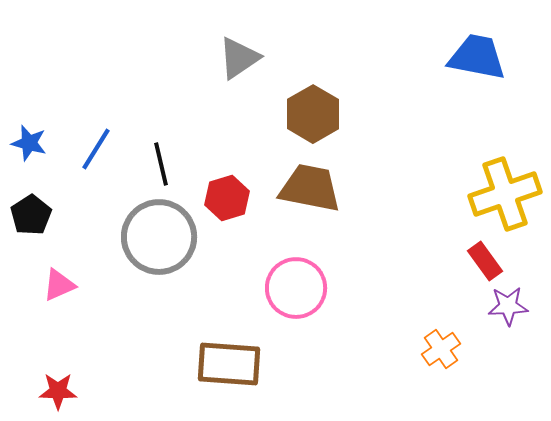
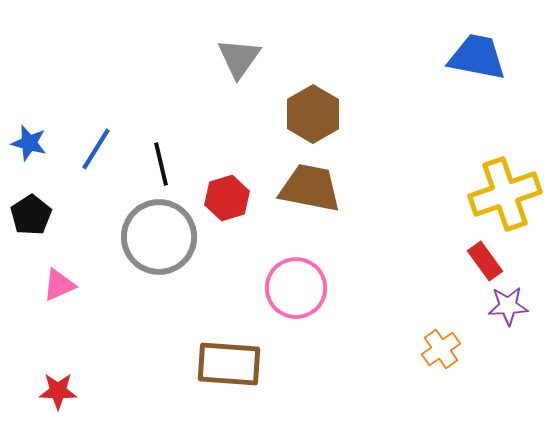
gray triangle: rotated 21 degrees counterclockwise
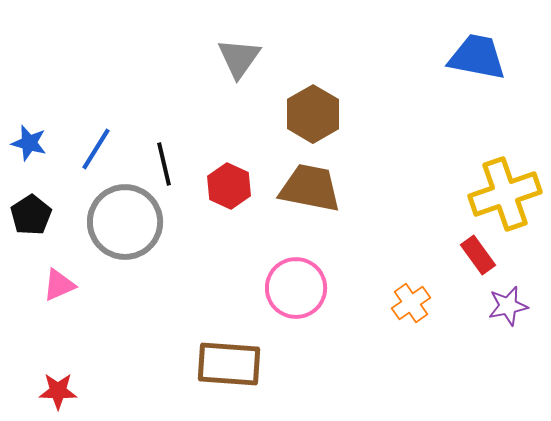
black line: moved 3 px right
red hexagon: moved 2 px right, 12 px up; rotated 18 degrees counterclockwise
gray circle: moved 34 px left, 15 px up
red rectangle: moved 7 px left, 6 px up
purple star: rotated 9 degrees counterclockwise
orange cross: moved 30 px left, 46 px up
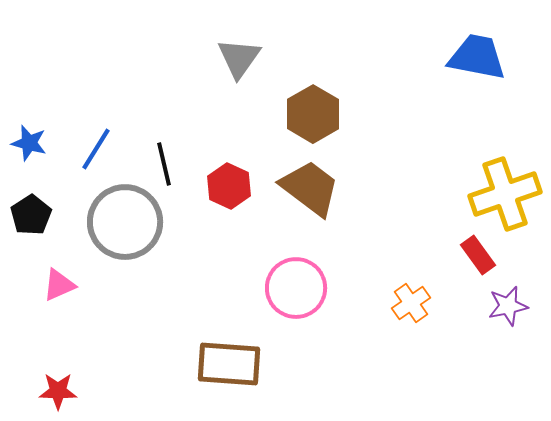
brown trapezoid: rotated 26 degrees clockwise
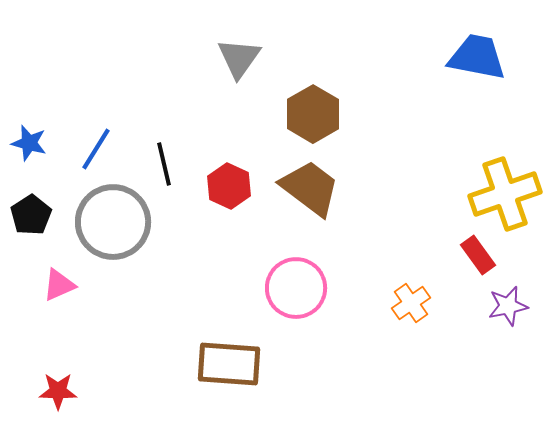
gray circle: moved 12 px left
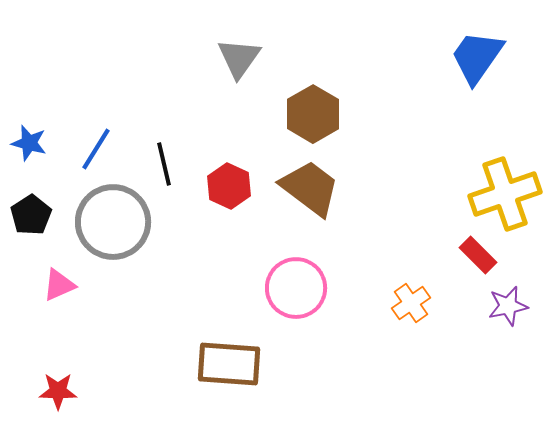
blue trapezoid: rotated 66 degrees counterclockwise
red rectangle: rotated 9 degrees counterclockwise
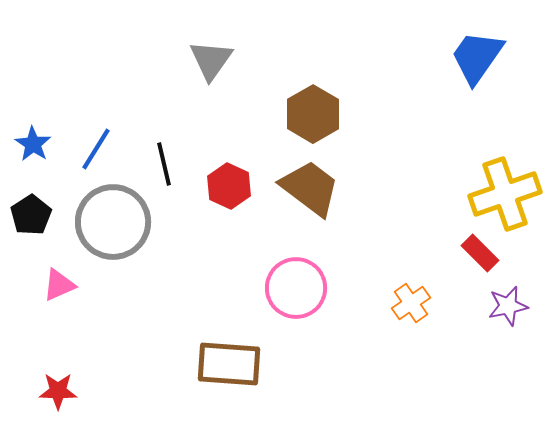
gray triangle: moved 28 px left, 2 px down
blue star: moved 4 px right, 1 px down; rotated 18 degrees clockwise
red rectangle: moved 2 px right, 2 px up
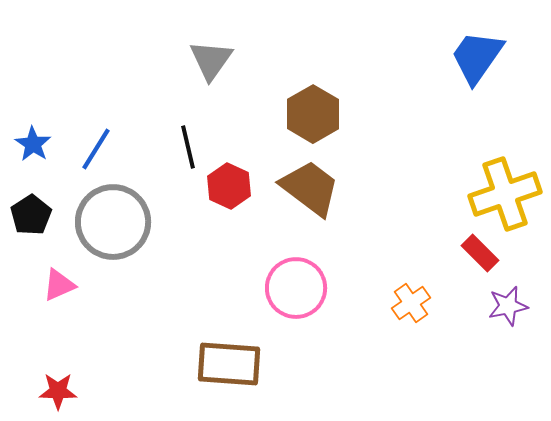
black line: moved 24 px right, 17 px up
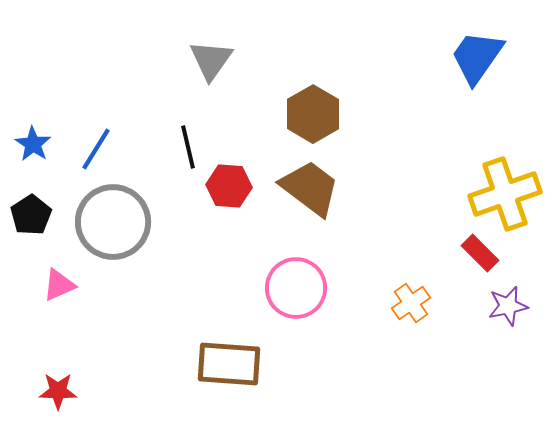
red hexagon: rotated 21 degrees counterclockwise
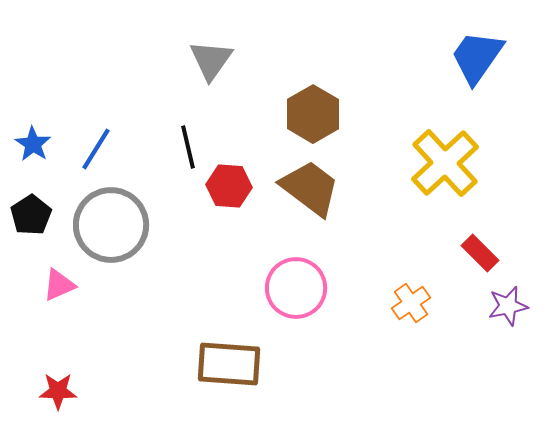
yellow cross: moved 60 px left, 31 px up; rotated 24 degrees counterclockwise
gray circle: moved 2 px left, 3 px down
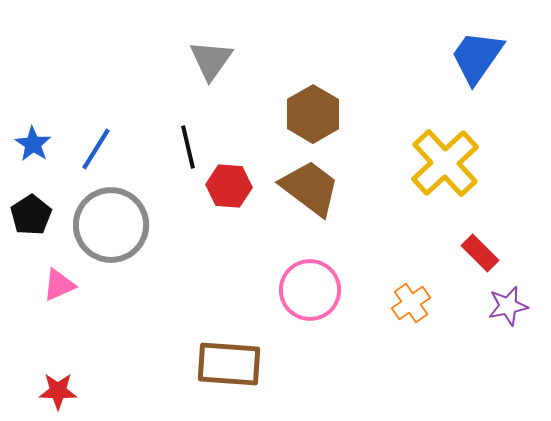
pink circle: moved 14 px right, 2 px down
